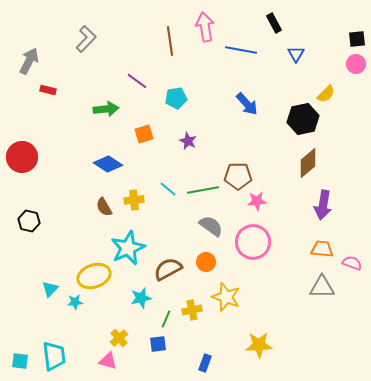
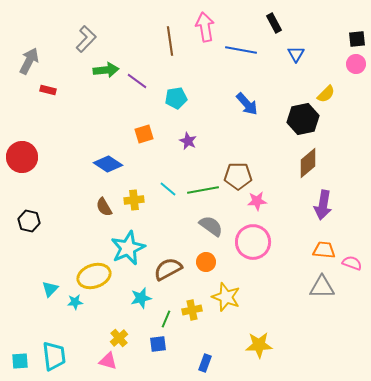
green arrow at (106, 109): moved 39 px up
orange trapezoid at (322, 249): moved 2 px right, 1 px down
cyan square at (20, 361): rotated 12 degrees counterclockwise
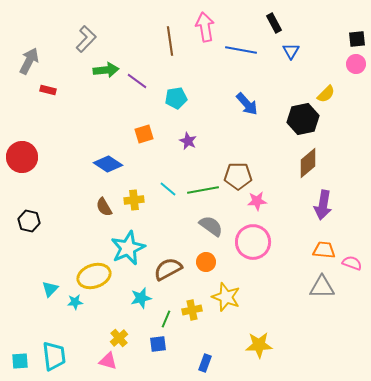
blue triangle at (296, 54): moved 5 px left, 3 px up
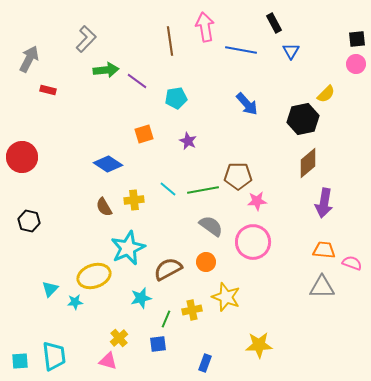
gray arrow at (29, 61): moved 2 px up
purple arrow at (323, 205): moved 1 px right, 2 px up
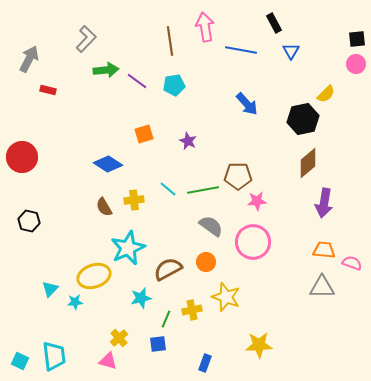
cyan pentagon at (176, 98): moved 2 px left, 13 px up
cyan square at (20, 361): rotated 30 degrees clockwise
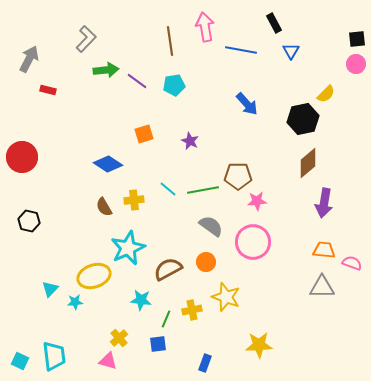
purple star at (188, 141): moved 2 px right
cyan star at (141, 298): moved 2 px down; rotated 20 degrees clockwise
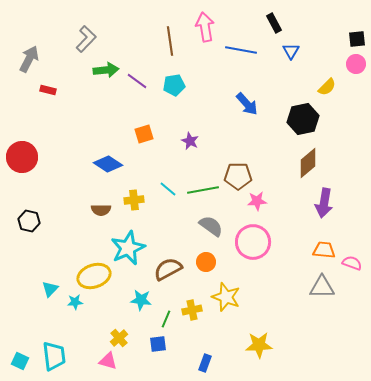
yellow semicircle at (326, 94): moved 1 px right, 7 px up
brown semicircle at (104, 207): moved 3 px left, 3 px down; rotated 60 degrees counterclockwise
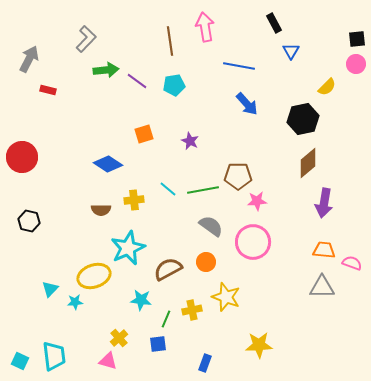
blue line at (241, 50): moved 2 px left, 16 px down
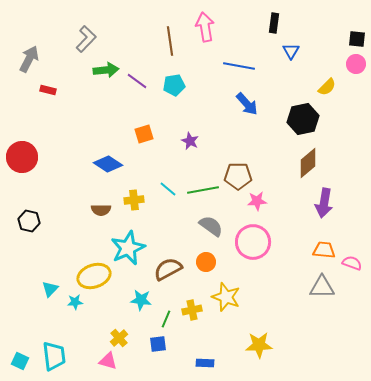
black rectangle at (274, 23): rotated 36 degrees clockwise
black square at (357, 39): rotated 12 degrees clockwise
blue rectangle at (205, 363): rotated 72 degrees clockwise
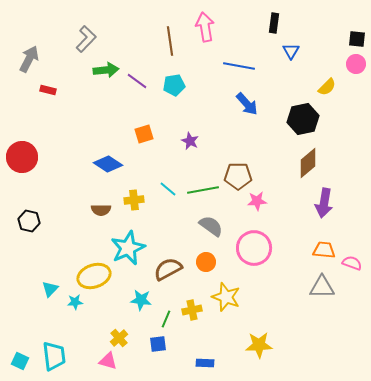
pink circle at (253, 242): moved 1 px right, 6 px down
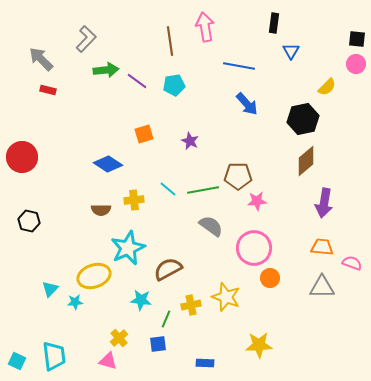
gray arrow at (29, 59): moved 12 px right; rotated 72 degrees counterclockwise
brown diamond at (308, 163): moved 2 px left, 2 px up
orange trapezoid at (324, 250): moved 2 px left, 3 px up
orange circle at (206, 262): moved 64 px right, 16 px down
yellow cross at (192, 310): moved 1 px left, 5 px up
cyan square at (20, 361): moved 3 px left
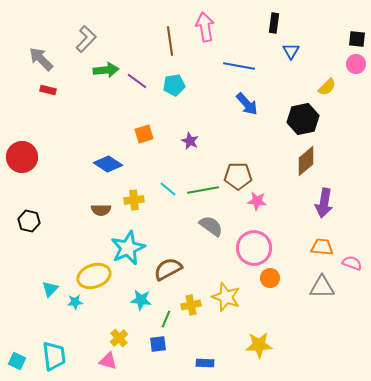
pink star at (257, 201): rotated 12 degrees clockwise
